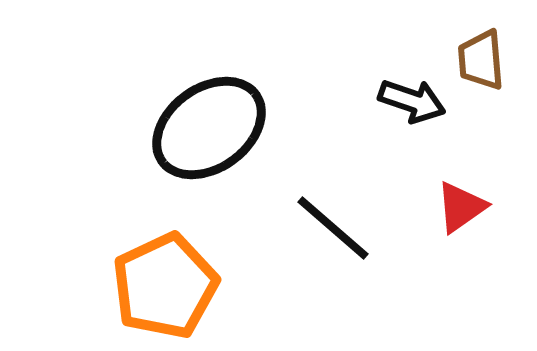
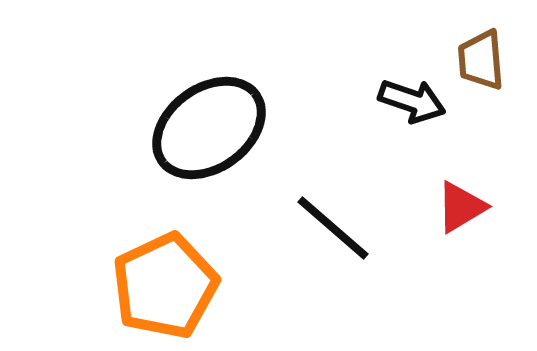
red triangle: rotated 4 degrees clockwise
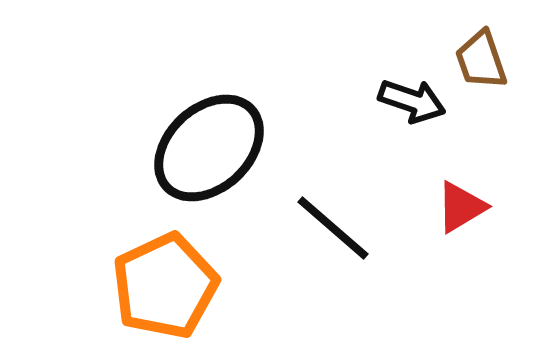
brown trapezoid: rotated 14 degrees counterclockwise
black ellipse: moved 20 px down; rotated 7 degrees counterclockwise
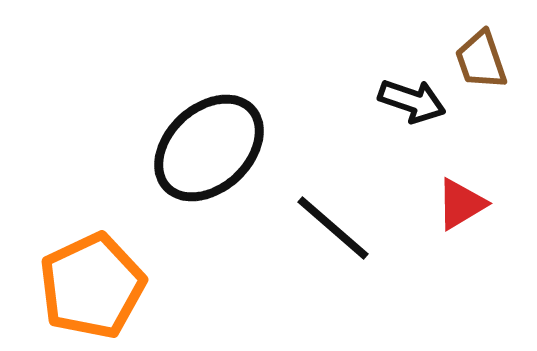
red triangle: moved 3 px up
orange pentagon: moved 73 px left
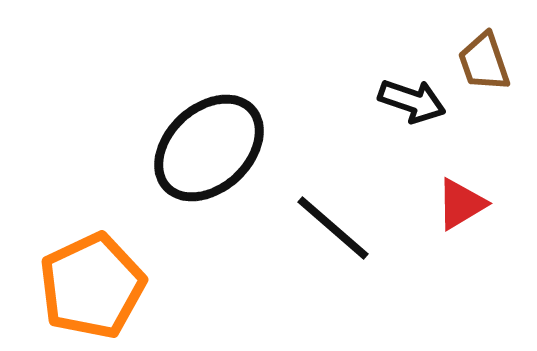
brown trapezoid: moved 3 px right, 2 px down
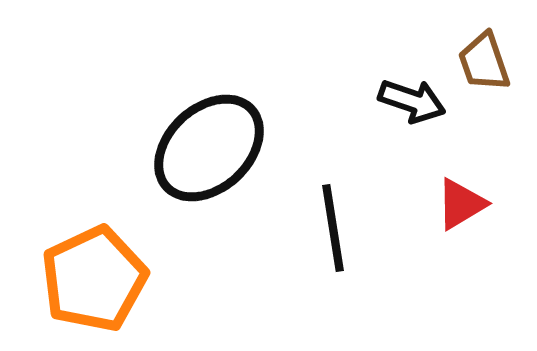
black line: rotated 40 degrees clockwise
orange pentagon: moved 2 px right, 7 px up
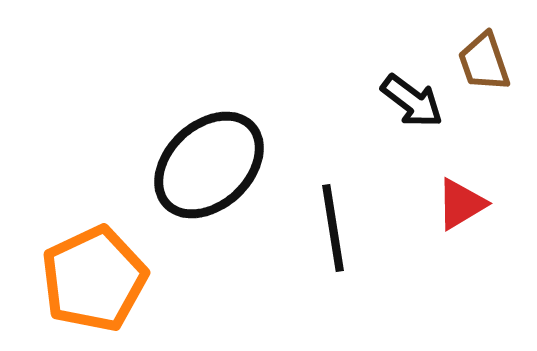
black arrow: rotated 18 degrees clockwise
black ellipse: moved 17 px down
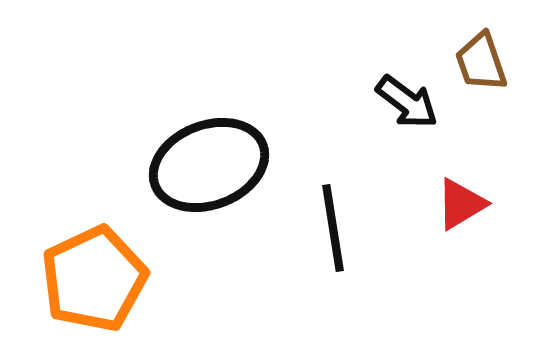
brown trapezoid: moved 3 px left
black arrow: moved 5 px left, 1 px down
black ellipse: rotated 22 degrees clockwise
